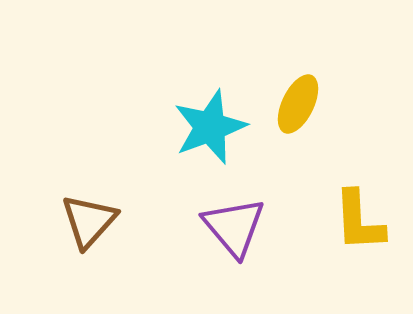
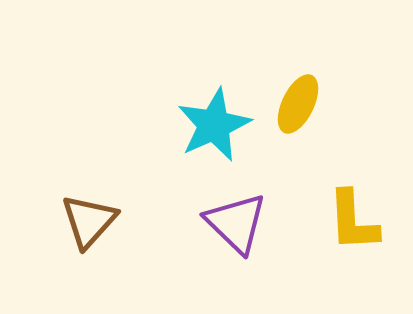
cyan star: moved 4 px right, 2 px up; rotated 4 degrees counterclockwise
yellow L-shape: moved 6 px left
purple triangle: moved 2 px right, 4 px up; rotated 6 degrees counterclockwise
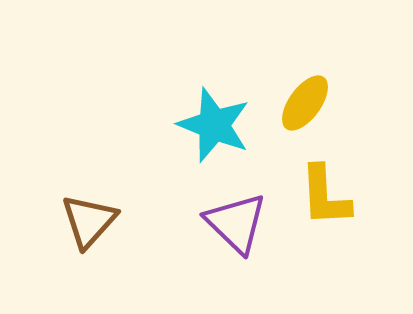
yellow ellipse: moved 7 px right, 1 px up; rotated 10 degrees clockwise
cyan star: rotated 26 degrees counterclockwise
yellow L-shape: moved 28 px left, 25 px up
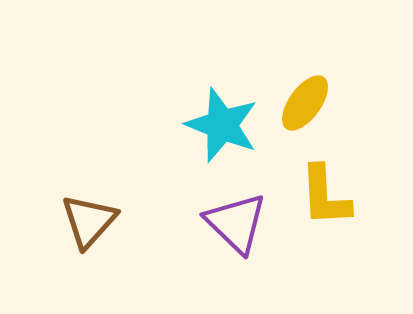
cyan star: moved 8 px right
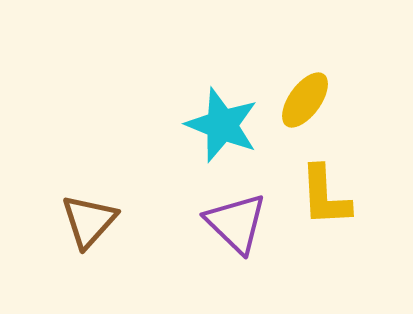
yellow ellipse: moved 3 px up
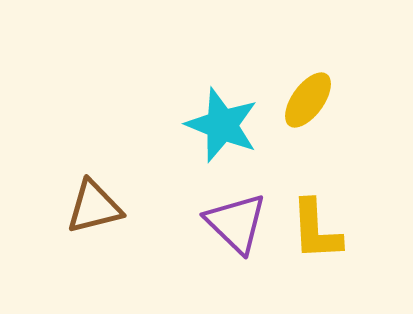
yellow ellipse: moved 3 px right
yellow L-shape: moved 9 px left, 34 px down
brown triangle: moved 5 px right, 14 px up; rotated 34 degrees clockwise
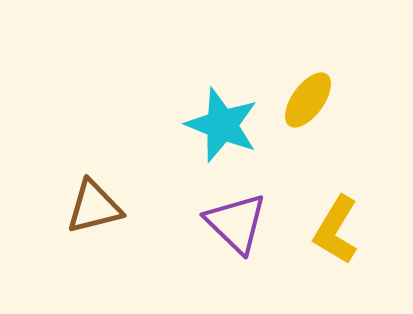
yellow L-shape: moved 20 px right; rotated 34 degrees clockwise
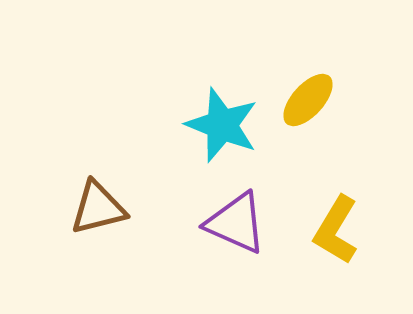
yellow ellipse: rotated 6 degrees clockwise
brown triangle: moved 4 px right, 1 px down
purple triangle: rotated 20 degrees counterclockwise
